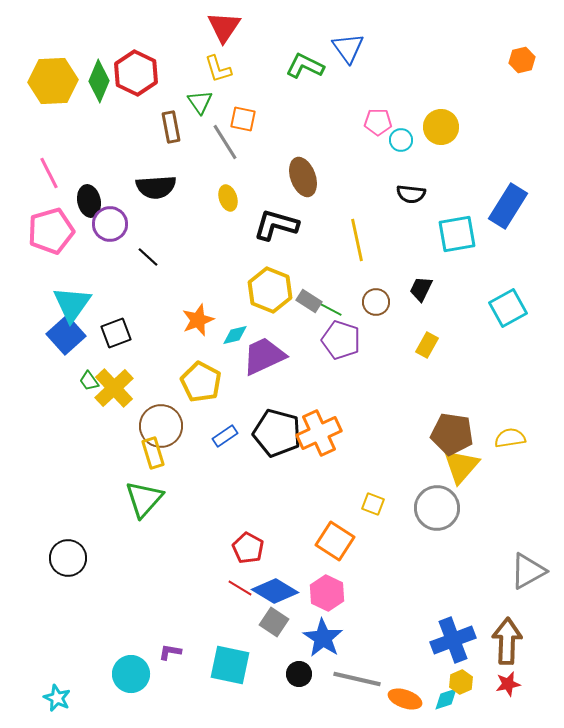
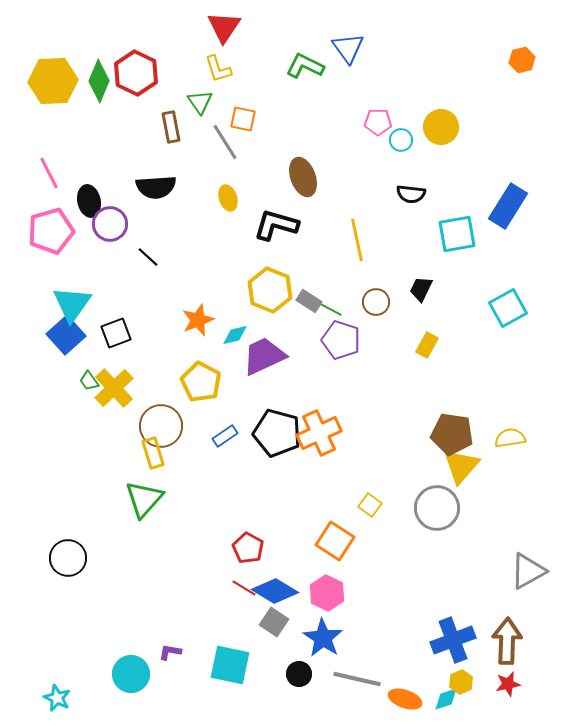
yellow square at (373, 504): moved 3 px left, 1 px down; rotated 15 degrees clockwise
red line at (240, 588): moved 4 px right
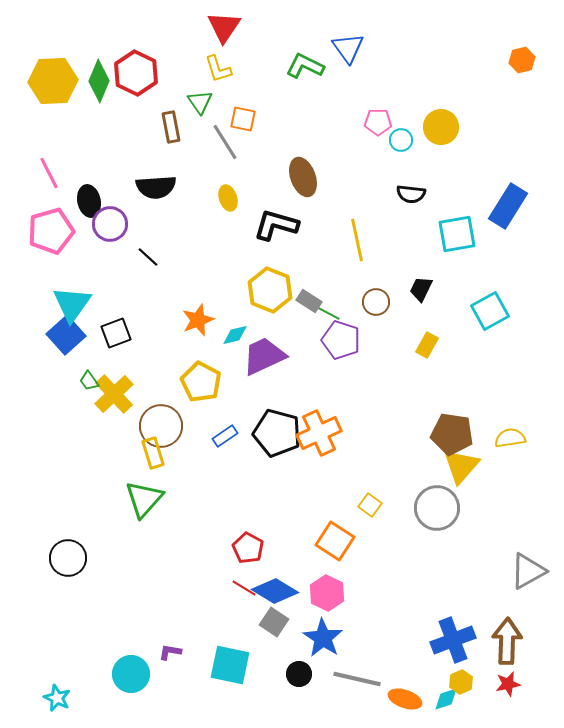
green line at (328, 308): moved 2 px left, 4 px down
cyan square at (508, 308): moved 18 px left, 3 px down
yellow cross at (114, 388): moved 6 px down
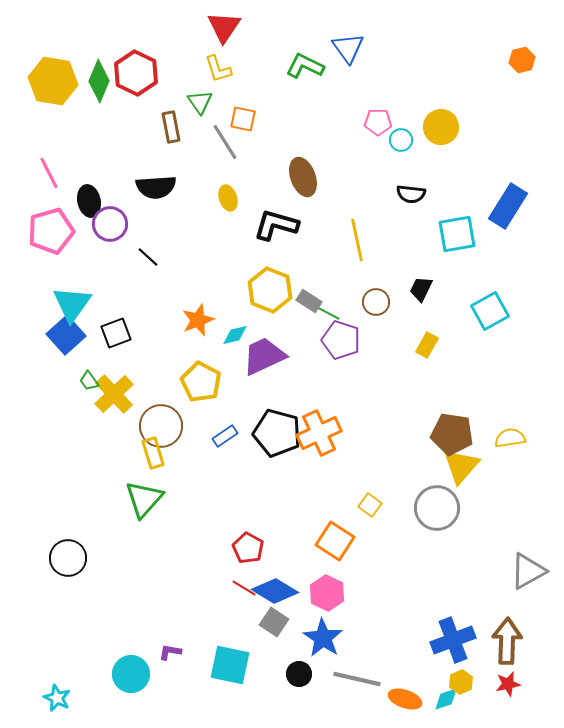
yellow hexagon at (53, 81): rotated 12 degrees clockwise
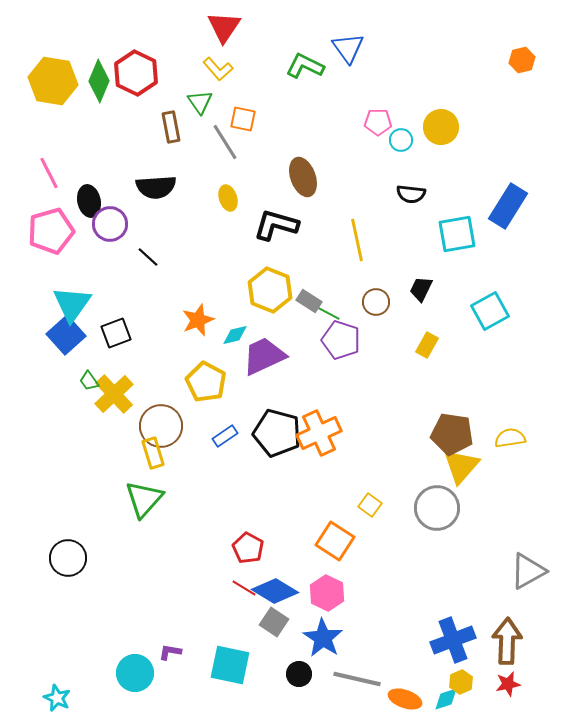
yellow L-shape at (218, 69): rotated 24 degrees counterclockwise
yellow pentagon at (201, 382): moved 5 px right
cyan circle at (131, 674): moved 4 px right, 1 px up
